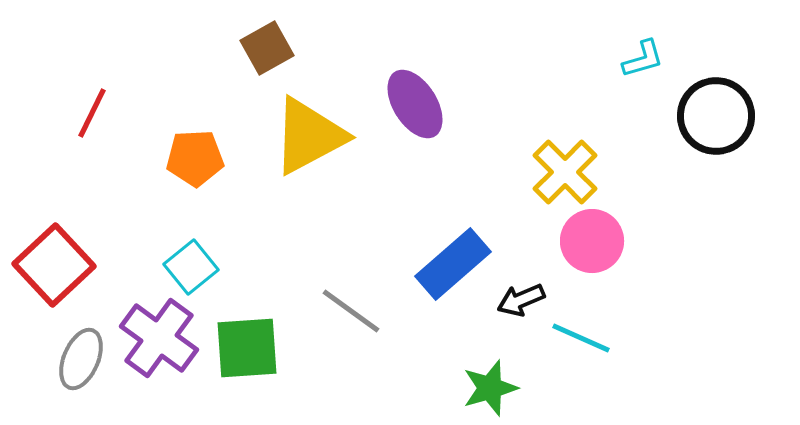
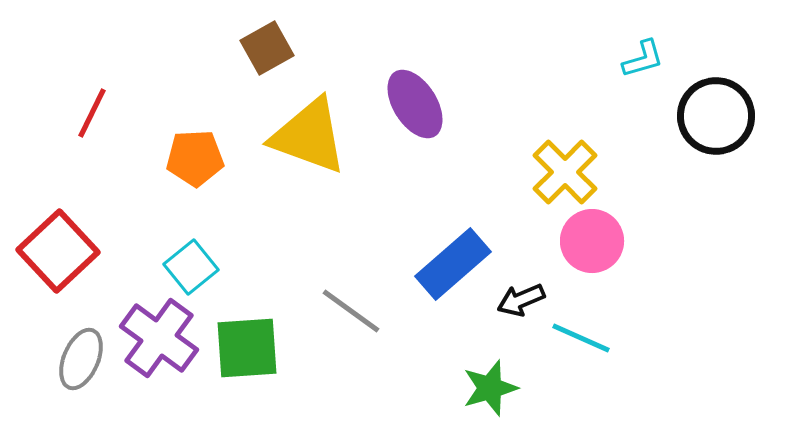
yellow triangle: rotated 48 degrees clockwise
red square: moved 4 px right, 14 px up
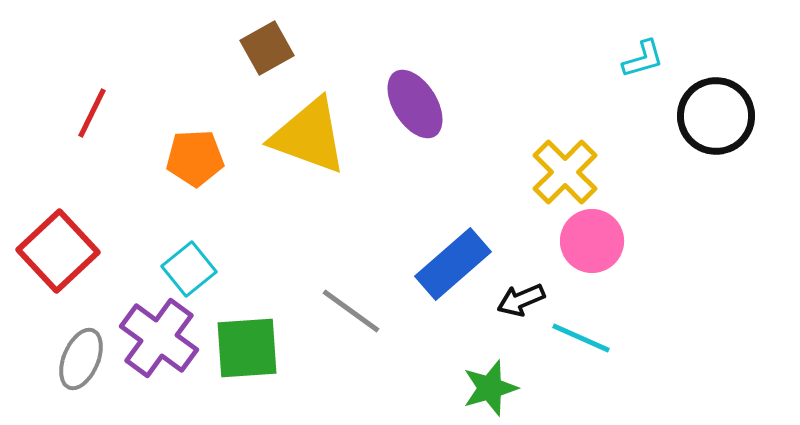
cyan square: moved 2 px left, 2 px down
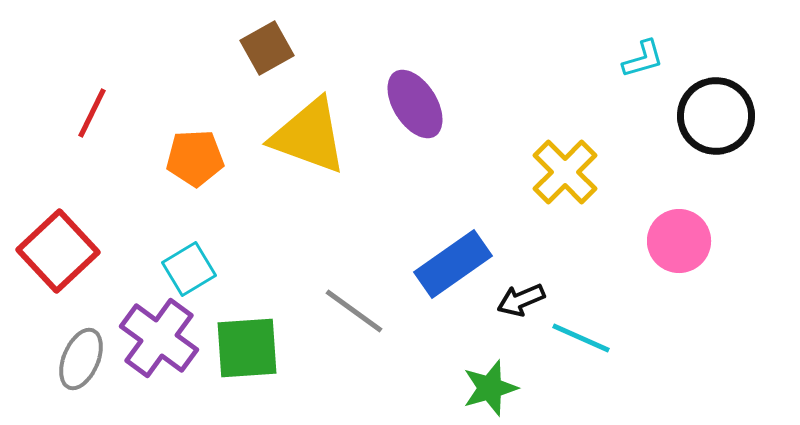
pink circle: moved 87 px right
blue rectangle: rotated 6 degrees clockwise
cyan square: rotated 8 degrees clockwise
gray line: moved 3 px right
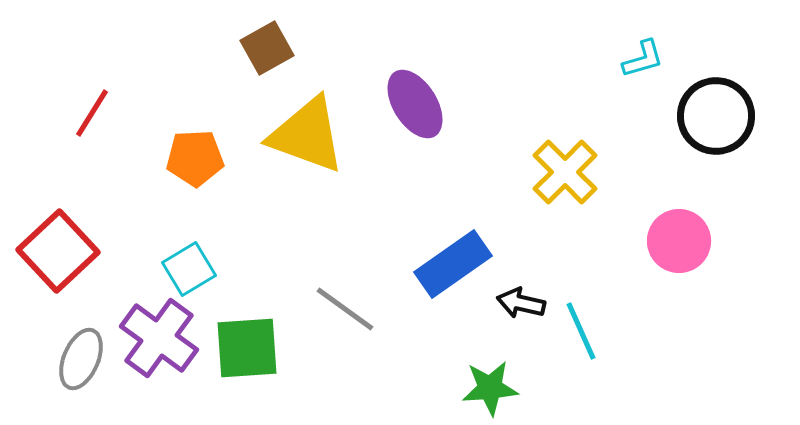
red line: rotated 6 degrees clockwise
yellow triangle: moved 2 px left, 1 px up
black arrow: moved 3 px down; rotated 36 degrees clockwise
gray line: moved 9 px left, 2 px up
cyan line: moved 7 px up; rotated 42 degrees clockwise
green star: rotated 12 degrees clockwise
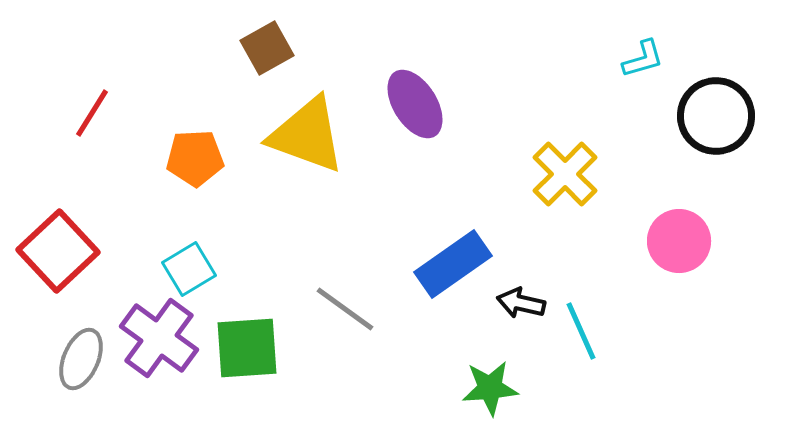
yellow cross: moved 2 px down
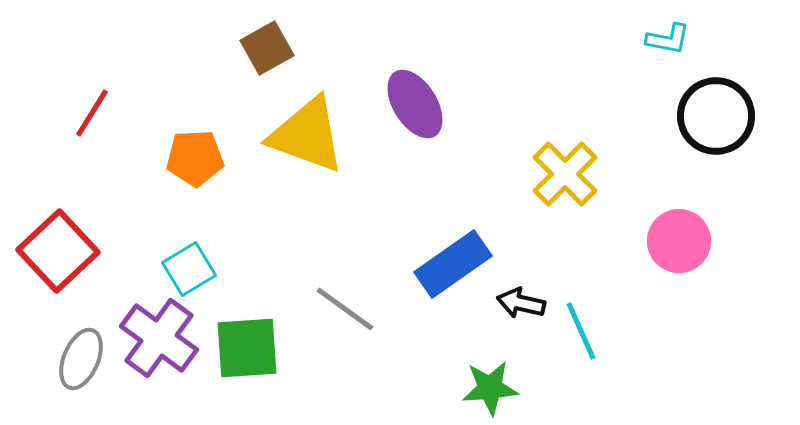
cyan L-shape: moved 25 px right, 20 px up; rotated 27 degrees clockwise
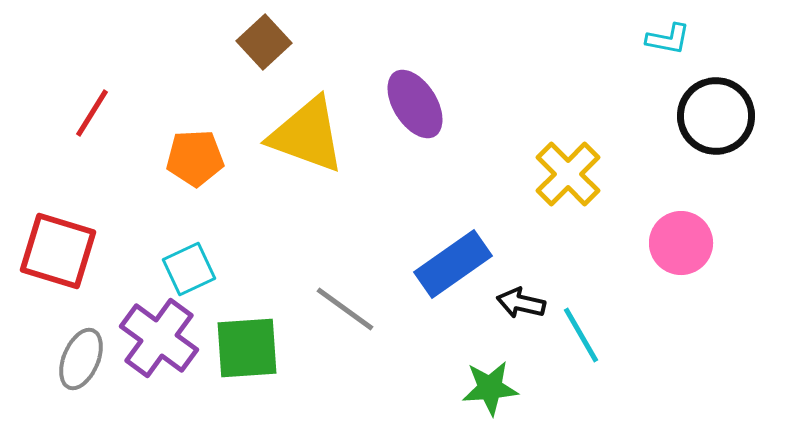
brown square: moved 3 px left, 6 px up; rotated 14 degrees counterclockwise
yellow cross: moved 3 px right
pink circle: moved 2 px right, 2 px down
red square: rotated 30 degrees counterclockwise
cyan square: rotated 6 degrees clockwise
cyan line: moved 4 px down; rotated 6 degrees counterclockwise
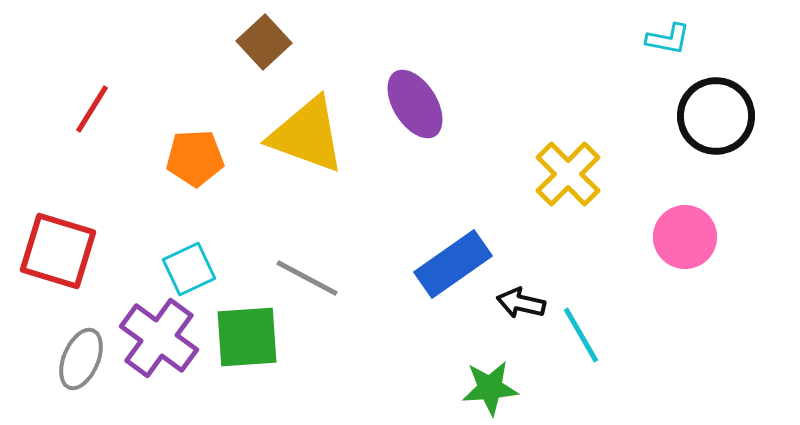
red line: moved 4 px up
pink circle: moved 4 px right, 6 px up
gray line: moved 38 px left, 31 px up; rotated 8 degrees counterclockwise
green square: moved 11 px up
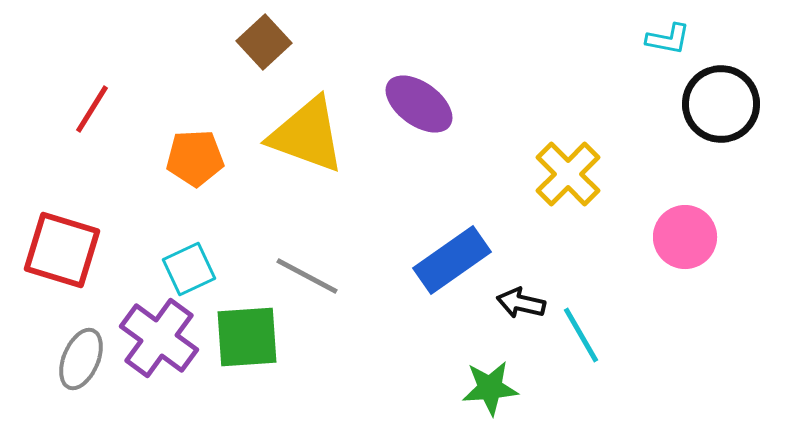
purple ellipse: moved 4 px right; rotated 22 degrees counterclockwise
black circle: moved 5 px right, 12 px up
red square: moved 4 px right, 1 px up
blue rectangle: moved 1 px left, 4 px up
gray line: moved 2 px up
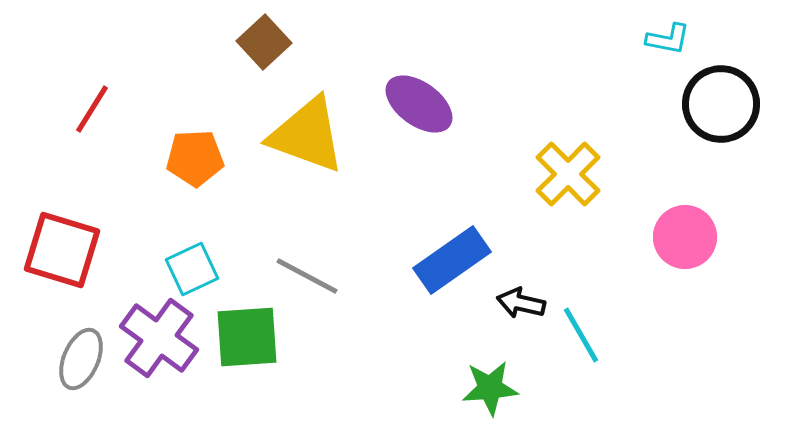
cyan square: moved 3 px right
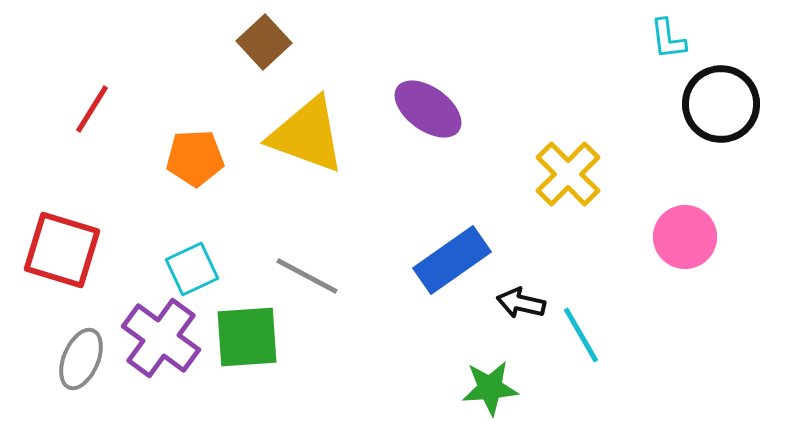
cyan L-shape: rotated 72 degrees clockwise
purple ellipse: moved 9 px right, 5 px down
purple cross: moved 2 px right
